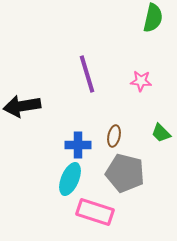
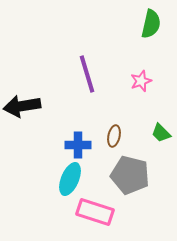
green semicircle: moved 2 px left, 6 px down
pink star: rotated 25 degrees counterclockwise
gray pentagon: moved 5 px right, 2 px down
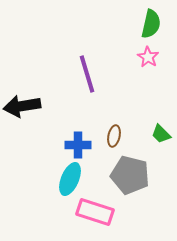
pink star: moved 7 px right, 24 px up; rotated 20 degrees counterclockwise
green trapezoid: moved 1 px down
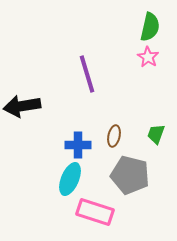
green semicircle: moved 1 px left, 3 px down
green trapezoid: moved 5 px left; rotated 65 degrees clockwise
